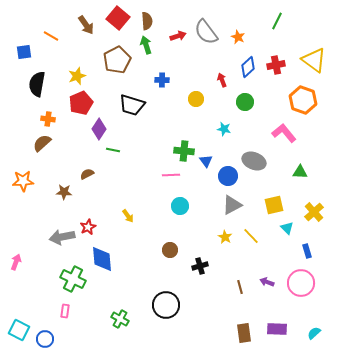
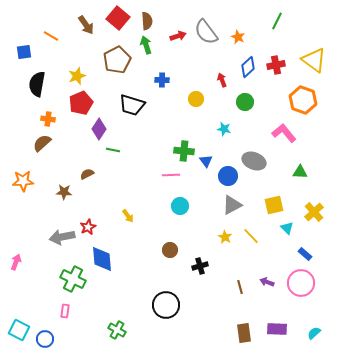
blue rectangle at (307, 251): moved 2 px left, 3 px down; rotated 32 degrees counterclockwise
green cross at (120, 319): moved 3 px left, 11 px down
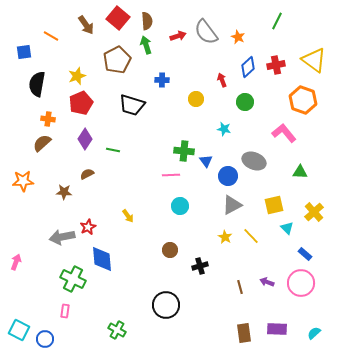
purple diamond at (99, 129): moved 14 px left, 10 px down
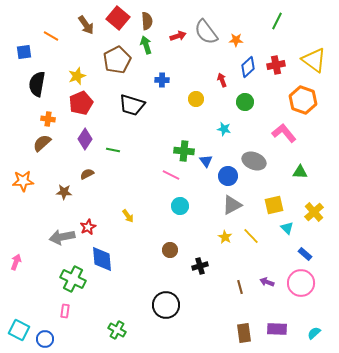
orange star at (238, 37): moved 2 px left, 3 px down; rotated 24 degrees counterclockwise
pink line at (171, 175): rotated 30 degrees clockwise
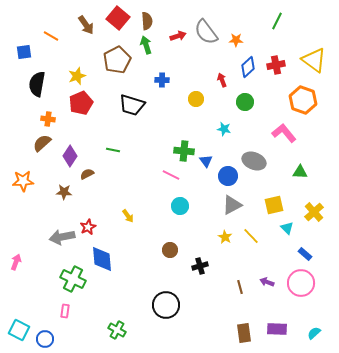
purple diamond at (85, 139): moved 15 px left, 17 px down
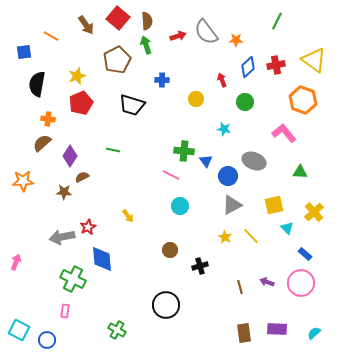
brown semicircle at (87, 174): moved 5 px left, 3 px down
blue circle at (45, 339): moved 2 px right, 1 px down
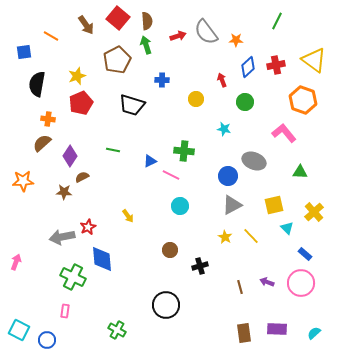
blue triangle at (206, 161): moved 56 px left; rotated 40 degrees clockwise
green cross at (73, 279): moved 2 px up
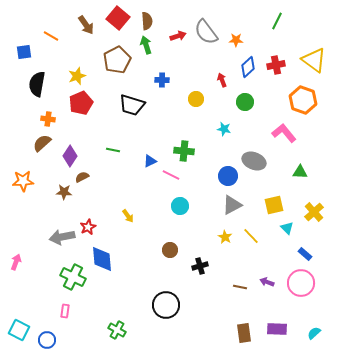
brown line at (240, 287): rotated 64 degrees counterclockwise
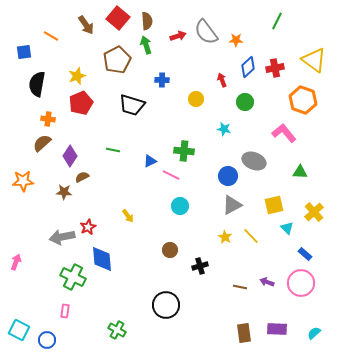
red cross at (276, 65): moved 1 px left, 3 px down
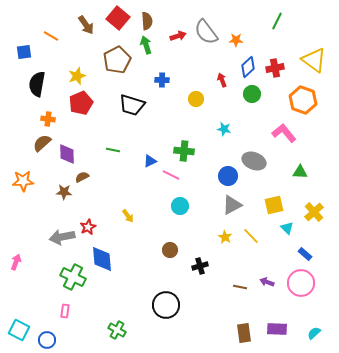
green circle at (245, 102): moved 7 px right, 8 px up
purple diamond at (70, 156): moved 3 px left, 2 px up; rotated 35 degrees counterclockwise
